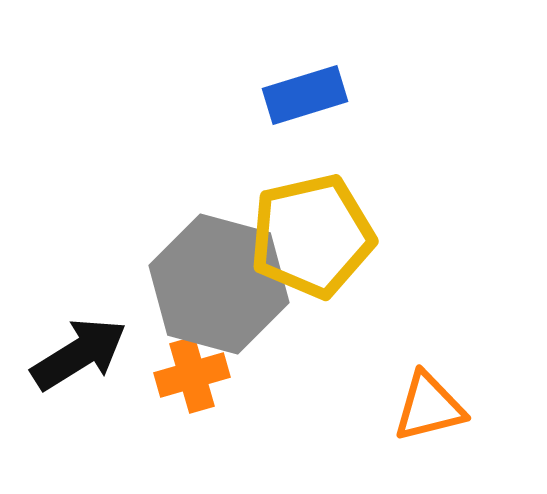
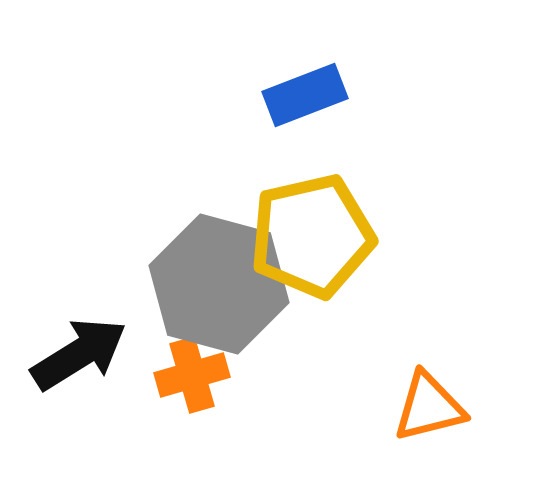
blue rectangle: rotated 4 degrees counterclockwise
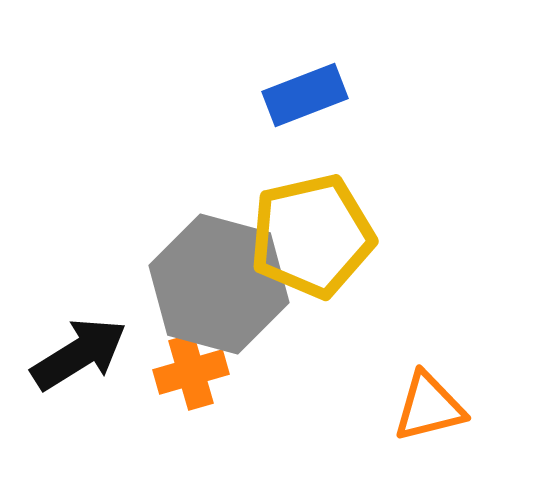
orange cross: moved 1 px left, 3 px up
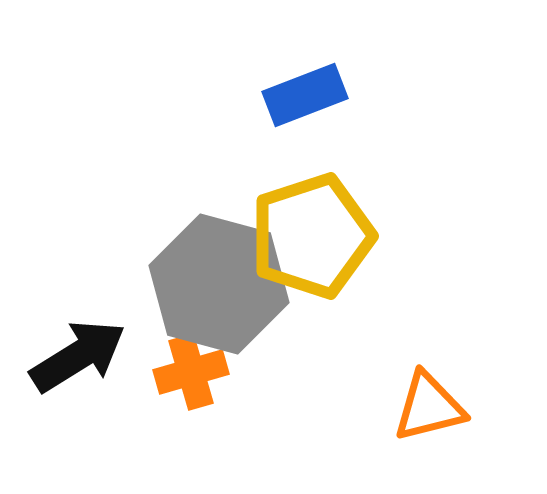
yellow pentagon: rotated 5 degrees counterclockwise
black arrow: moved 1 px left, 2 px down
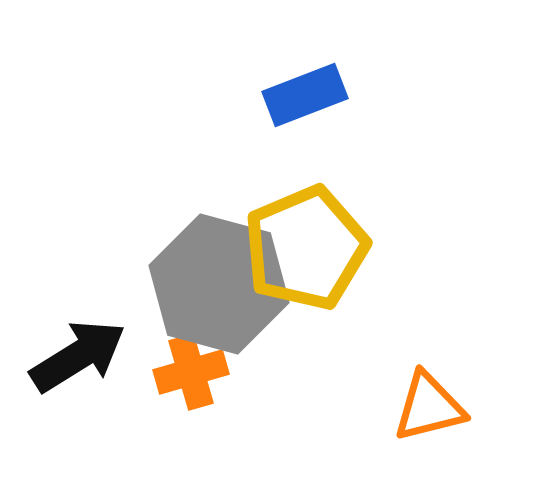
yellow pentagon: moved 6 px left, 12 px down; rotated 5 degrees counterclockwise
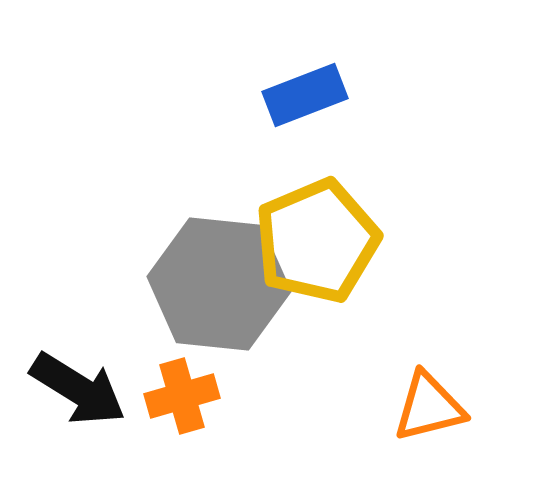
yellow pentagon: moved 11 px right, 7 px up
gray hexagon: rotated 9 degrees counterclockwise
black arrow: moved 33 px down; rotated 64 degrees clockwise
orange cross: moved 9 px left, 24 px down
